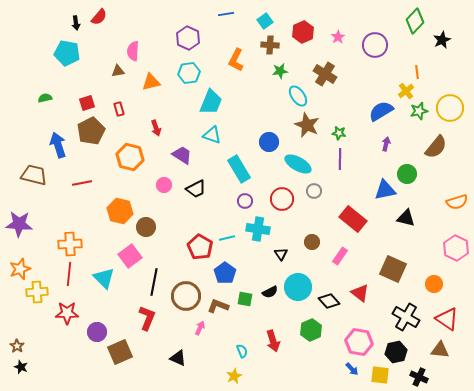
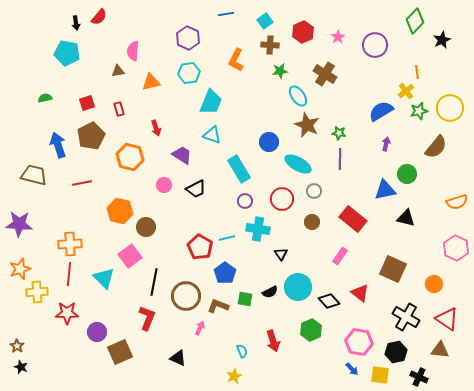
brown pentagon at (91, 131): moved 5 px down
brown circle at (312, 242): moved 20 px up
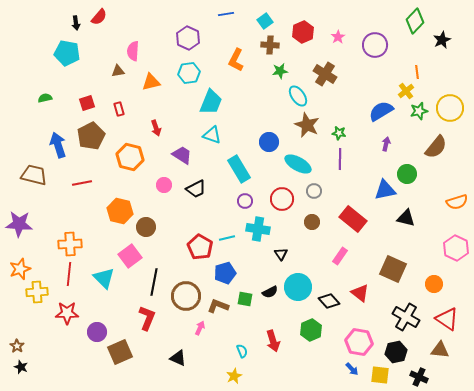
blue pentagon at (225, 273): rotated 20 degrees clockwise
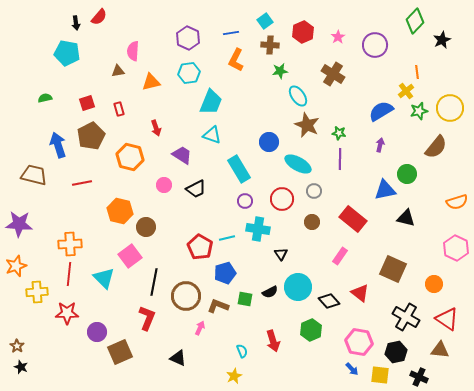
blue line at (226, 14): moved 5 px right, 19 px down
brown cross at (325, 74): moved 8 px right
purple arrow at (386, 144): moved 6 px left, 1 px down
orange star at (20, 269): moved 4 px left, 3 px up
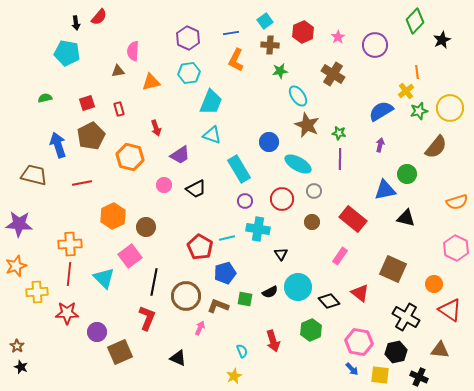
purple trapezoid at (182, 155): moved 2 px left; rotated 115 degrees clockwise
orange hexagon at (120, 211): moved 7 px left, 5 px down; rotated 20 degrees clockwise
red triangle at (447, 319): moved 3 px right, 9 px up
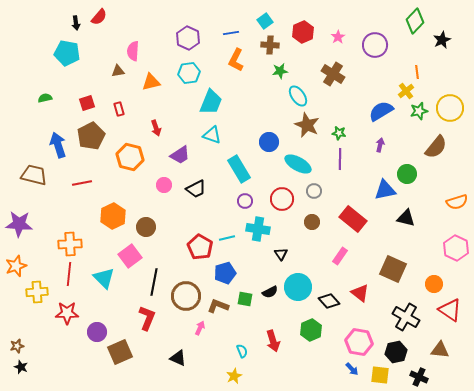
brown star at (17, 346): rotated 24 degrees clockwise
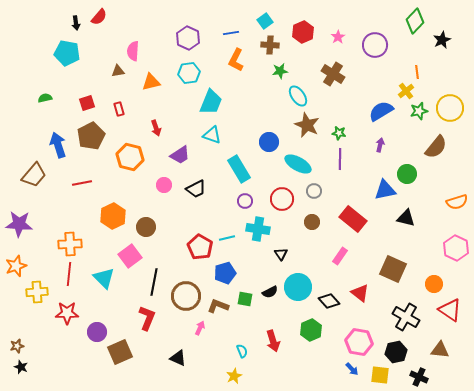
brown trapezoid at (34, 175): rotated 116 degrees clockwise
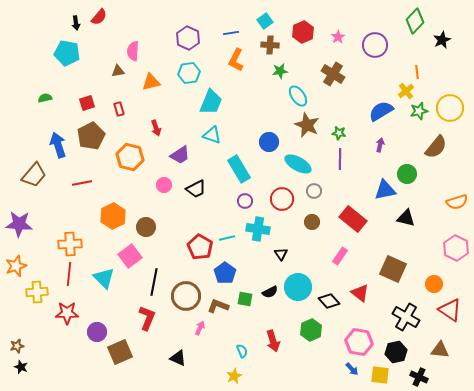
blue pentagon at (225, 273): rotated 20 degrees counterclockwise
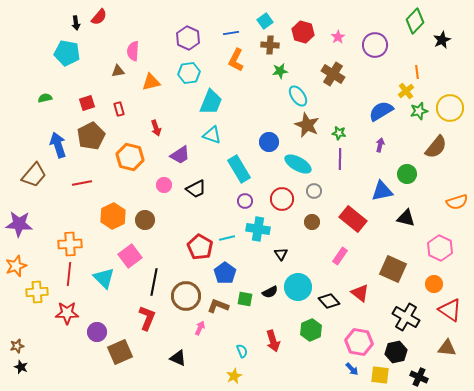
red hexagon at (303, 32): rotated 20 degrees counterclockwise
blue triangle at (385, 190): moved 3 px left, 1 px down
brown circle at (146, 227): moved 1 px left, 7 px up
pink hexagon at (456, 248): moved 16 px left
brown triangle at (440, 350): moved 7 px right, 2 px up
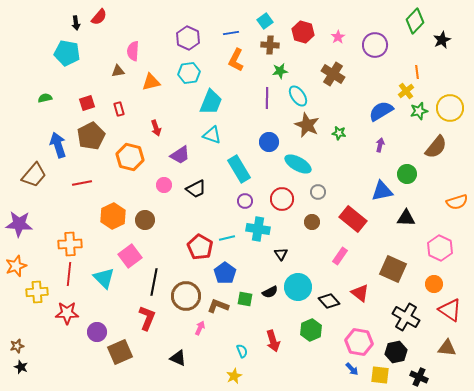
purple line at (340, 159): moved 73 px left, 61 px up
gray circle at (314, 191): moved 4 px right, 1 px down
black triangle at (406, 218): rotated 12 degrees counterclockwise
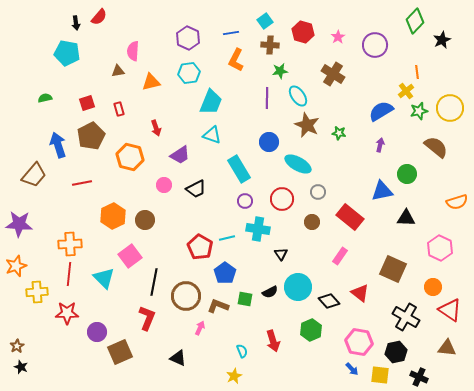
brown semicircle at (436, 147): rotated 90 degrees counterclockwise
red rectangle at (353, 219): moved 3 px left, 2 px up
orange circle at (434, 284): moved 1 px left, 3 px down
brown star at (17, 346): rotated 16 degrees counterclockwise
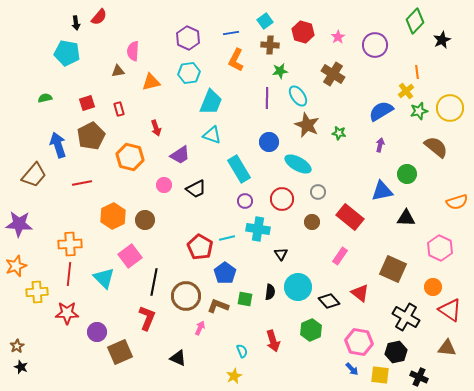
black semicircle at (270, 292): rotated 56 degrees counterclockwise
